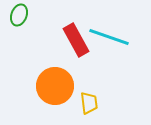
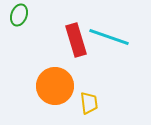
red rectangle: rotated 12 degrees clockwise
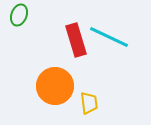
cyan line: rotated 6 degrees clockwise
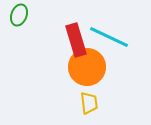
orange circle: moved 32 px right, 19 px up
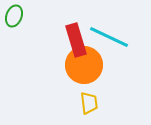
green ellipse: moved 5 px left, 1 px down
orange circle: moved 3 px left, 2 px up
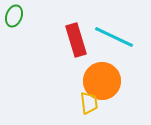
cyan line: moved 5 px right
orange circle: moved 18 px right, 16 px down
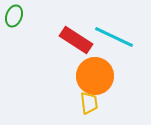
red rectangle: rotated 40 degrees counterclockwise
orange circle: moved 7 px left, 5 px up
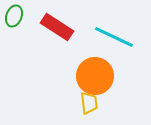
red rectangle: moved 19 px left, 13 px up
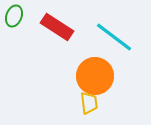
cyan line: rotated 12 degrees clockwise
